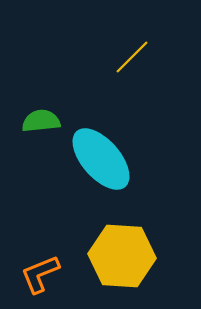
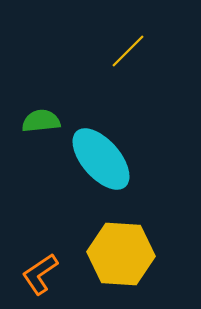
yellow line: moved 4 px left, 6 px up
yellow hexagon: moved 1 px left, 2 px up
orange L-shape: rotated 12 degrees counterclockwise
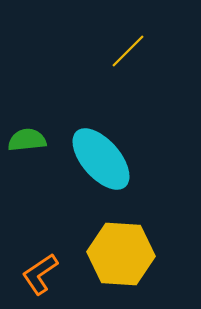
green semicircle: moved 14 px left, 19 px down
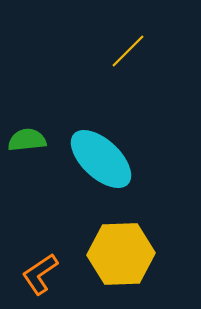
cyan ellipse: rotated 6 degrees counterclockwise
yellow hexagon: rotated 6 degrees counterclockwise
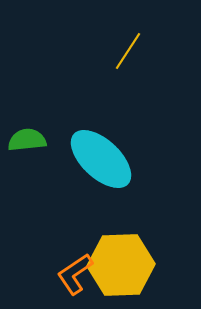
yellow line: rotated 12 degrees counterclockwise
yellow hexagon: moved 11 px down
orange L-shape: moved 35 px right
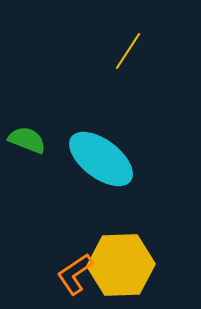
green semicircle: rotated 27 degrees clockwise
cyan ellipse: rotated 6 degrees counterclockwise
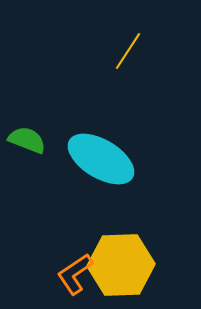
cyan ellipse: rotated 6 degrees counterclockwise
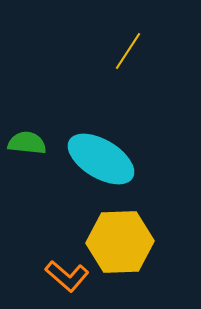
green semicircle: moved 3 px down; rotated 15 degrees counterclockwise
yellow hexagon: moved 1 px left, 23 px up
orange L-shape: moved 8 px left, 2 px down; rotated 105 degrees counterclockwise
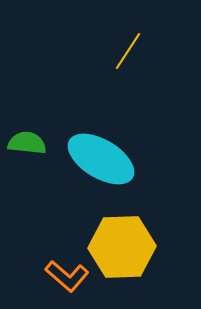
yellow hexagon: moved 2 px right, 5 px down
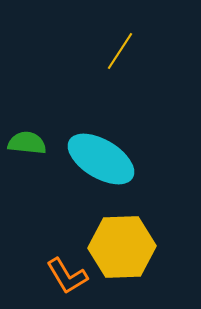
yellow line: moved 8 px left
orange L-shape: rotated 18 degrees clockwise
